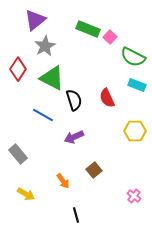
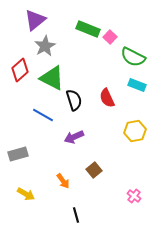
red diamond: moved 2 px right, 1 px down; rotated 15 degrees clockwise
yellow hexagon: rotated 10 degrees counterclockwise
gray rectangle: rotated 66 degrees counterclockwise
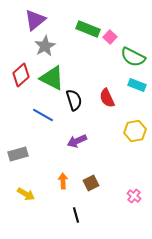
red diamond: moved 1 px right, 5 px down
purple arrow: moved 3 px right, 4 px down
brown square: moved 3 px left, 13 px down; rotated 14 degrees clockwise
orange arrow: rotated 147 degrees counterclockwise
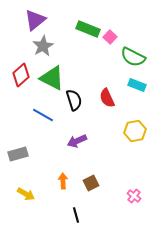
gray star: moved 2 px left
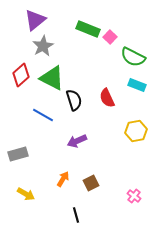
yellow hexagon: moved 1 px right
orange arrow: moved 2 px up; rotated 35 degrees clockwise
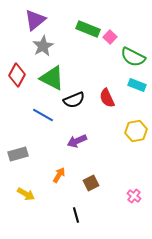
red diamond: moved 4 px left; rotated 20 degrees counterclockwise
black semicircle: rotated 85 degrees clockwise
orange arrow: moved 4 px left, 4 px up
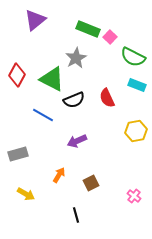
gray star: moved 33 px right, 12 px down
green triangle: moved 1 px down
